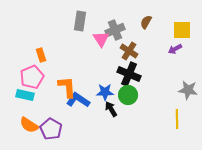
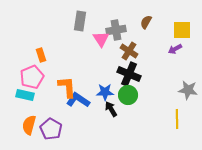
gray cross: moved 1 px right; rotated 12 degrees clockwise
orange semicircle: rotated 72 degrees clockwise
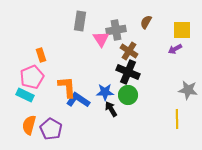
black cross: moved 1 px left, 2 px up
cyan rectangle: rotated 12 degrees clockwise
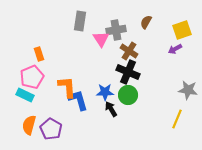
yellow square: rotated 18 degrees counterclockwise
orange rectangle: moved 2 px left, 1 px up
blue L-shape: rotated 40 degrees clockwise
yellow line: rotated 24 degrees clockwise
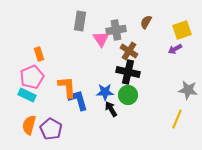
black cross: rotated 10 degrees counterclockwise
cyan rectangle: moved 2 px right
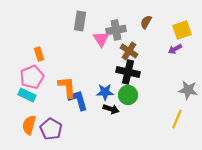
black arrow: rotated 140 degrees clockwise
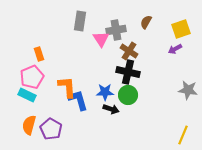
yellow square: moved 1 px left, 1 px up
yellow line: moved 6 px right, 16 px down
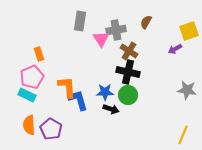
yellow square: moved 8 px right, 2 px down
gray star: moved 1 px left
orange semicircle: rotated 18 degrees counterclockwise
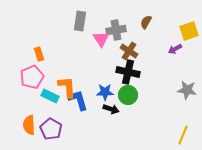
cyan rectangle: moved 23 px right, 1 px down
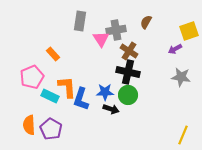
orange rectangle: moved 14 px right; rotated 24 degrees counterclockwise
gray star: moved 6 px left, 13 px up
blue L-shape: moved 3 px right, 1 px up; rotated 145 degrees counterclockwise
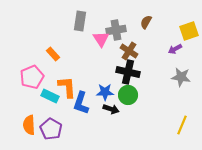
blue L-shape: moved 4 px down
yellow line: moved 1 px left, 10 px up
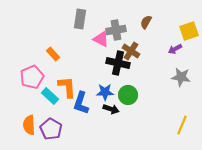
gray rectangle: moved 2 px up
pink triangle: rotated 30 degrees counterclockwise
brown cross: moved 2 px right
black cross: moved 10 px left, 9 px up
cyan rectangle: rotated 18 degrees clockwise
